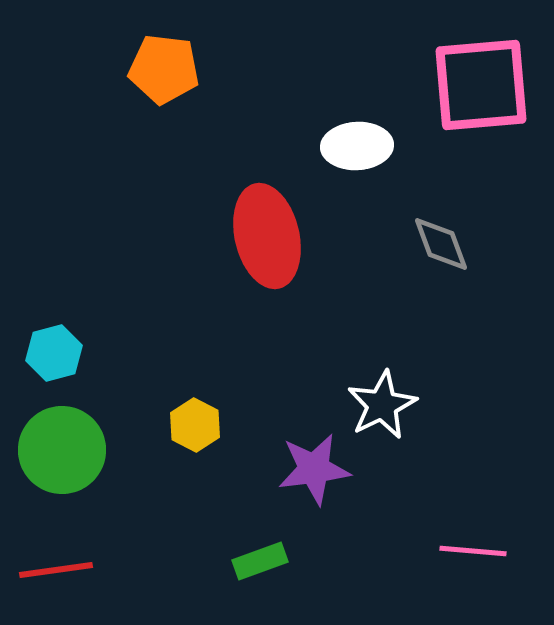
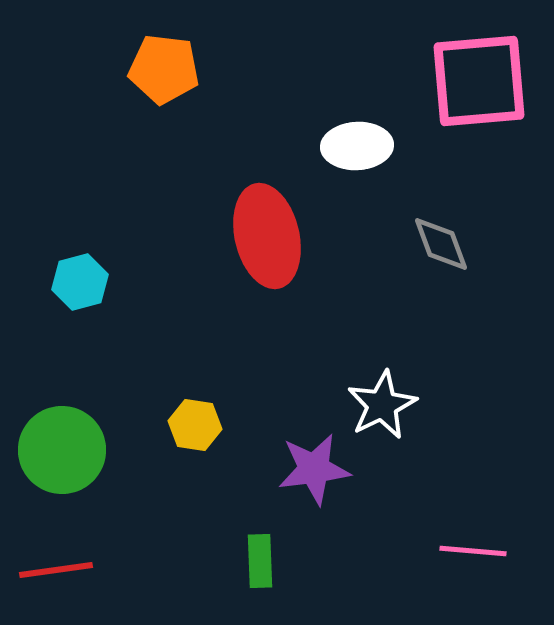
pink square: moved 2 px left, 4 px up
cyan hexagon: moved 26 px right, 71 px up
yellow hexagon: rotated 18 degrees counterclockwise
green rectangle: rotated 72 degrees counterclockwise
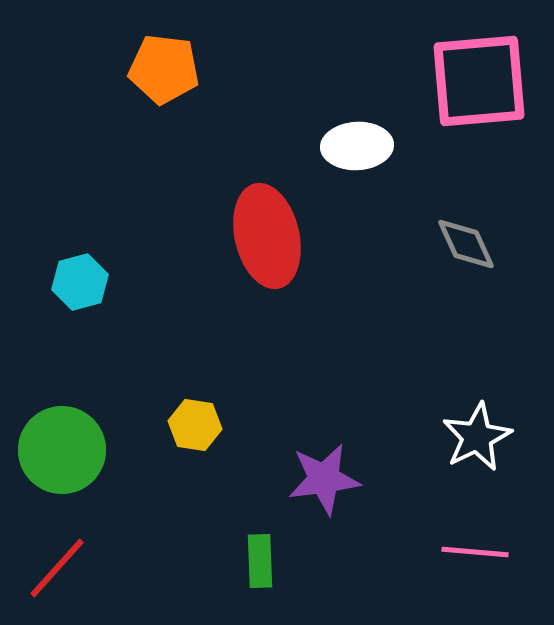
gray diamond: moved 25 px right; rotated 4 degrees counterclockwise
white star: moved 95 px right, 32 px down
purple star: moved 10 px right, 10 px down
pink line: moved 2 px right, 1 px down
red line: moved 1 px right, 2 px up; rotated 40 degrees counterclockwise
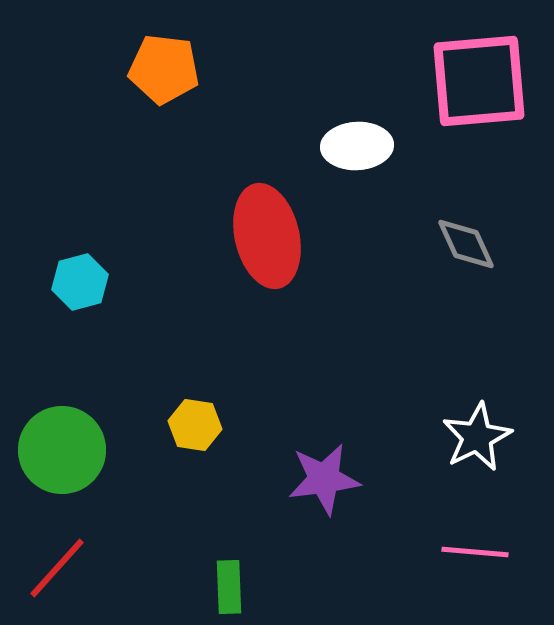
green rectangle: moved 31 px left, 26 px down
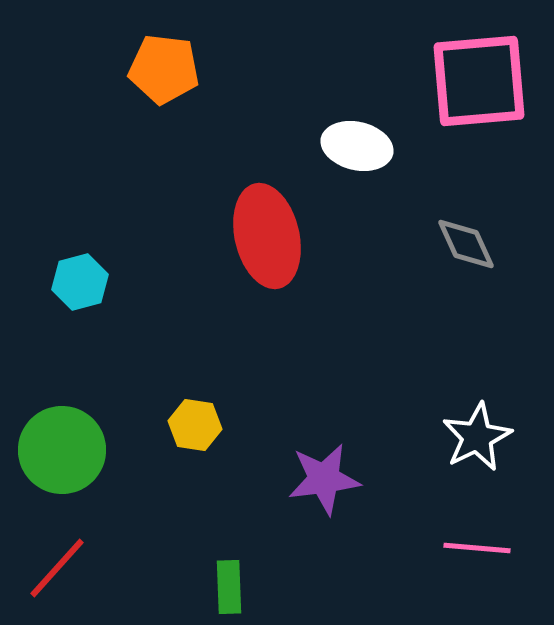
white ellipse: rotated 16 degrees clockwise
pink line: moved 2 px right, 4 px up
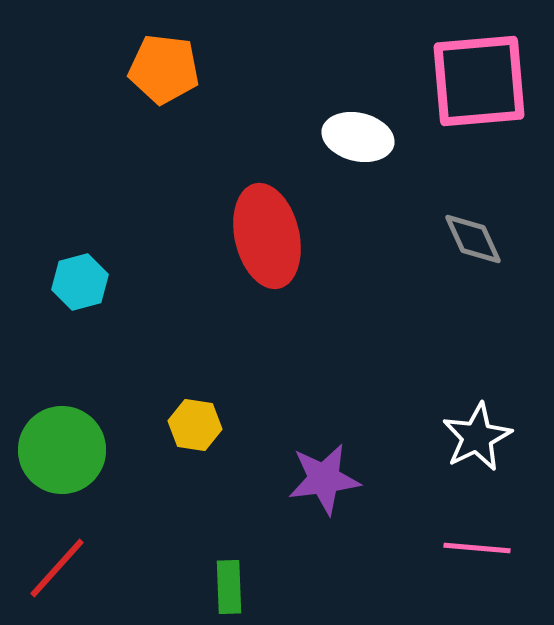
white ellipse: moved 1 px right, 9 px up
gray diamond: moved 7 px right, 5 px up
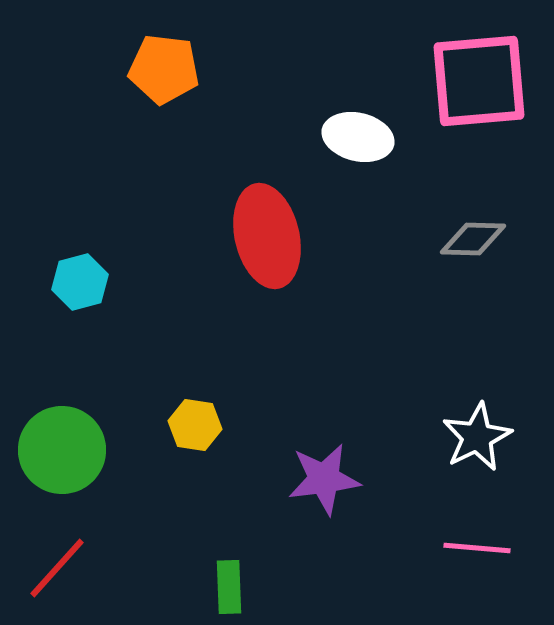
gray diamond: rotated 64 degrees counterclockwise
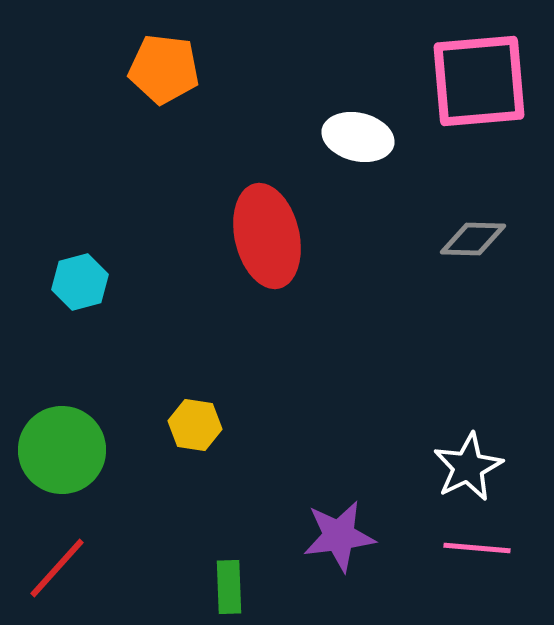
white star: moved 9 px left, 30 px down
purple star: moved 15 px right, 57 px down
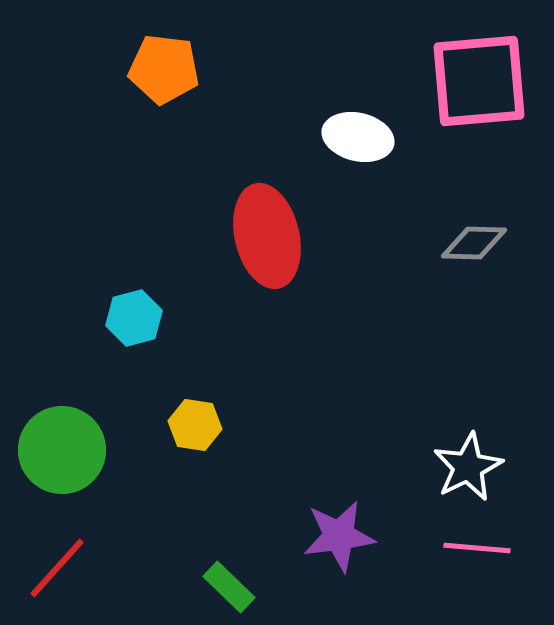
gray diamond: moved 1 px right, 4 px down
cyan hexagon: moved 54 px right, 36 px down
green rectangle: rotated 44 degrees counterclockwise
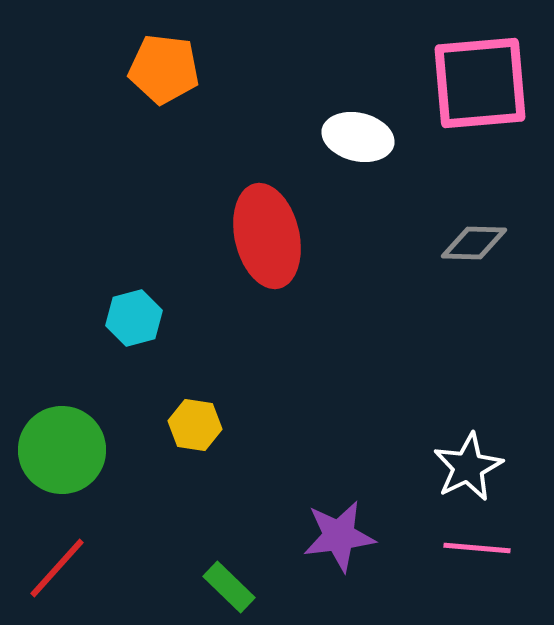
pink square: moved 1 px right, 2 px down
